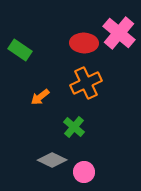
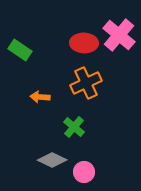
pink cross: moved 2 px down
orange arrow: rotated 42 degrees clockwise
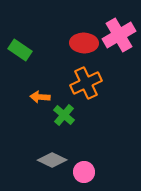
pink cross: rotated 20 degrees clockwise
green cross: moved 10 px left, 12 px up
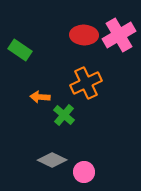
red ellipse: moved 8 px up
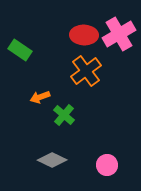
pink cross: moved 1 px up
orange cross: moved 12 px up; rotated 12 degrees counterclockwise
orange arrow: rotated 24 degrees counterclockwise
pink circle: moved 23 px right, 7 px up
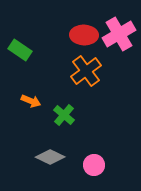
orange arrow: moved 9 px left, 4 px down; rotated 138 degrees counterclockwise
gray diamond: moved 2 px left, 3 px up
pink circle: moved 13 px left
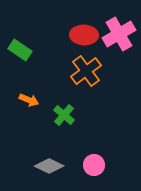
orange arrow: moved 2 px left, 1 px up
gray diamond: moved 1 px left, 9 px down
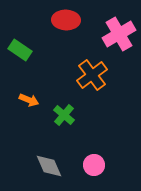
red ellipse: moved 18 px left, 15 px up
orange cross: moved 6 px right, 4 px down
gray diamond: rotated 40 degrees clockwise
